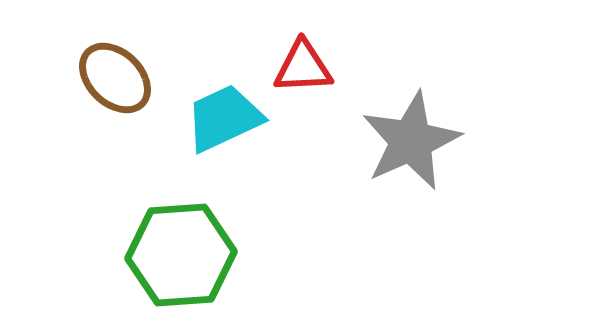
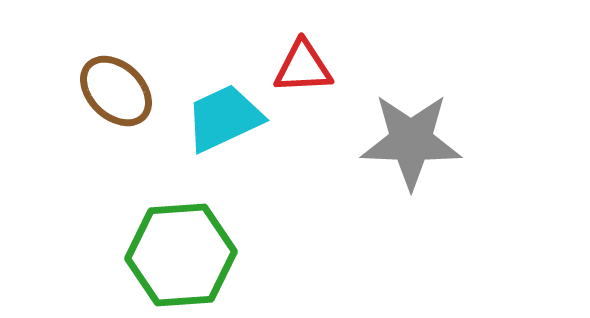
brown ellipse: moved 1 px right, 13 px down
gray star: rotated 26 degrees clockwise
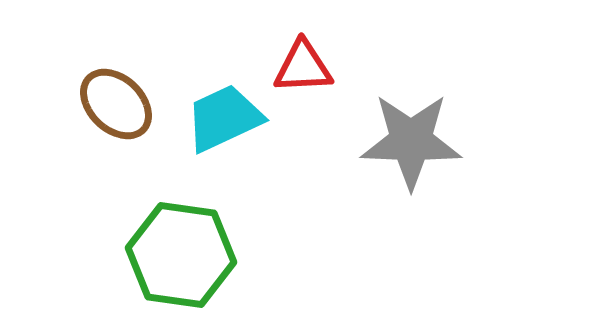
brown ellipse: moved 13 px down
green hexagon: rotated 12 degrees clockwise
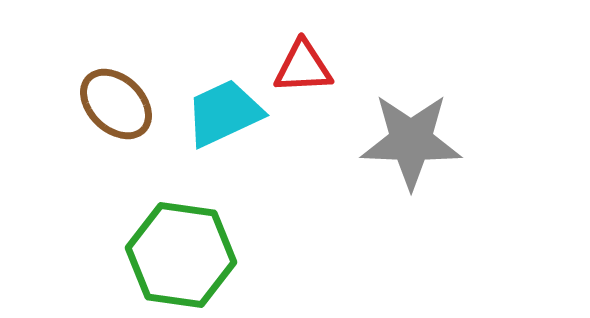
cyan trapezoid: moved 5 px up
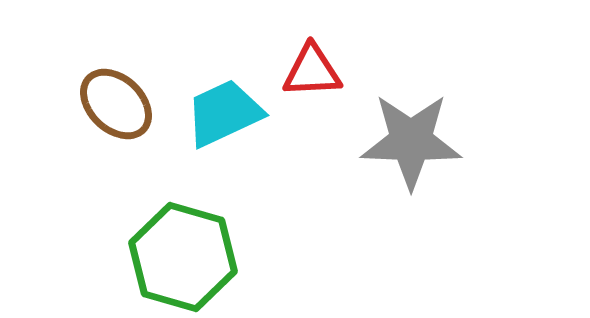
red triangle: moved 9 px right, 4 px down
green hexagon: moved 2 px right, 2 px down; rotated 8 degrees clockwise
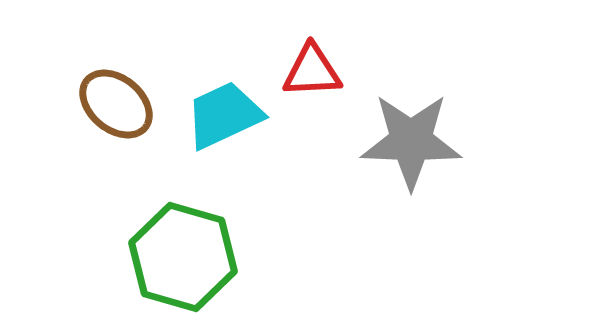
brown ellipse: rotated 4 degrees counterclockwise
cyan trapezoid: moved 2 px down
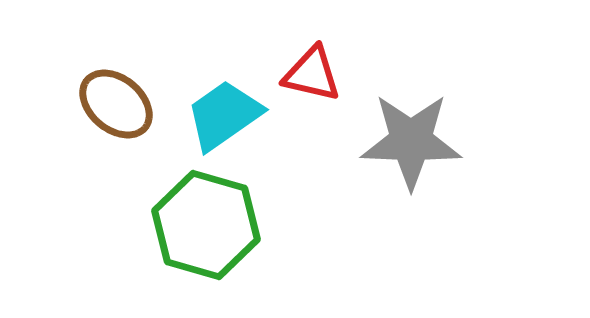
red triangle: moved 3 px down; rotated 16 degrees clockwise
cyan trapezoid: rotated 10 degrees counterclockwise
green hexagon: moved 23 px right, 32 px up
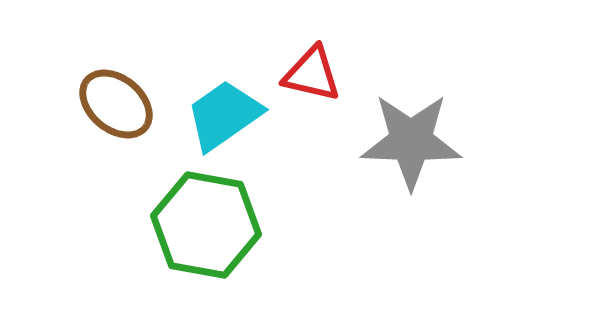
green hexagon: rotated 6 degrees counterclockwise
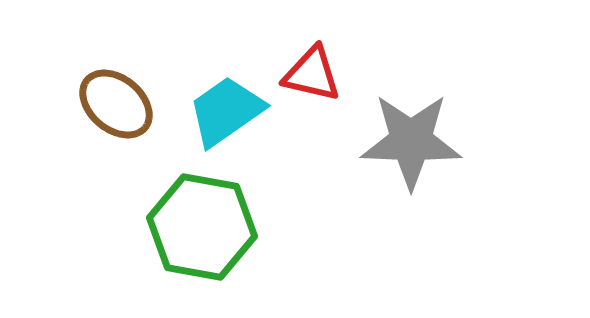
cyan trapezoid: moved 2 px right, 4 px up
green hexagon: moved 4 px left, 2 px down
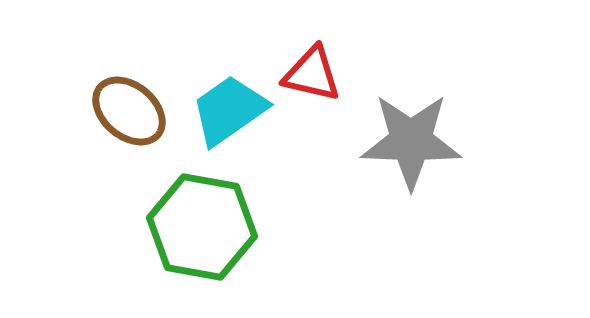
brown ellipse: moved 13 px right, 7 px down
cyan trapezoid: moved 3 px right, 1 px up
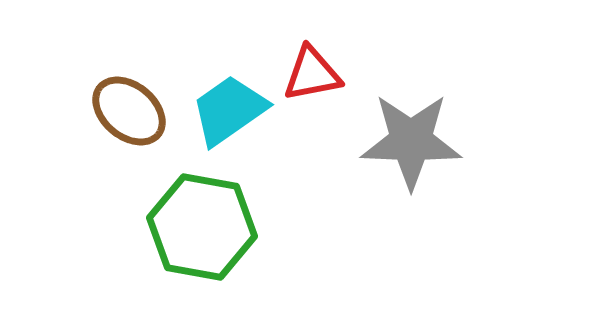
red triangle: rotated 24 degrees counterclockwise
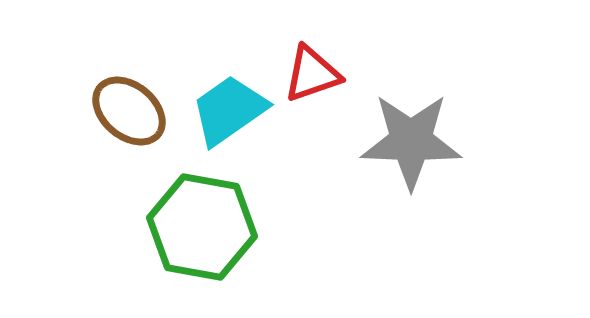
red triangle: rotated 8 degrees counterclockwise
